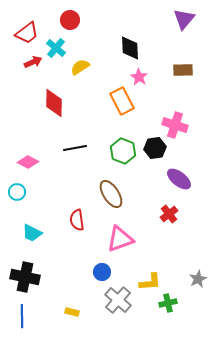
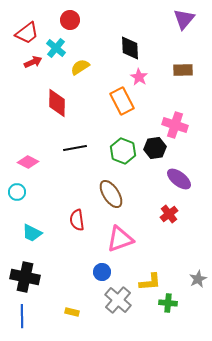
red diamond: moved 3 px right
green cross: rotated 18 degrees clockwise
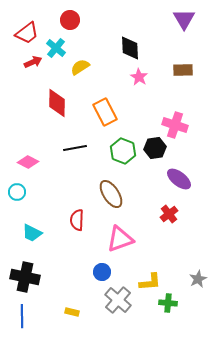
purple triangle: rotated 10 degrees counterclockwise
orange rectangle: moved 17 px left, 11 px down
red semicircle: rotated 10 degrees clockwise
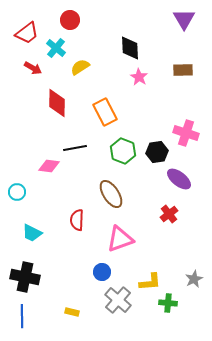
red arrow: moved 6 px down; rotated 54 degrees clockwise
pink cross: moved 11 px right, 8 px down
black hexagon: moved 2 px right, 4 px down
pink diamond: moved 21 px right, 4 px down; rotated 20 degrees counterclockwise
gray star: moved 4 px left
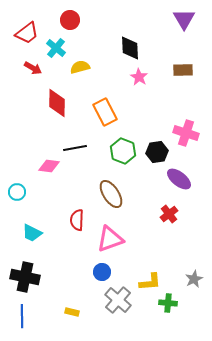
yellow semicircle: rotated 18 degrees clockwise
pink triangle: moved 10 px left
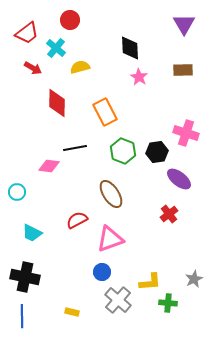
purple triangle: moved 5 px down
red semicircle: rotated 60 degrees clockwise
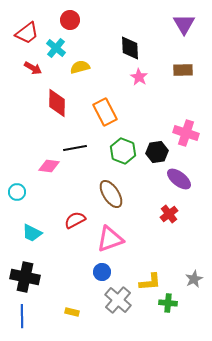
red semicircle: moved 2 px left
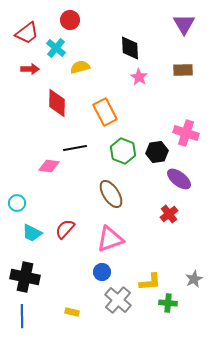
red arrow: moved 3 px left, 1 px down; rotated 30 degrees counterclockwise
cyan circle: moved 11 px down
red semicircle: moved 10 px left, 9 px down; rotated 20 degrees counterclockwise
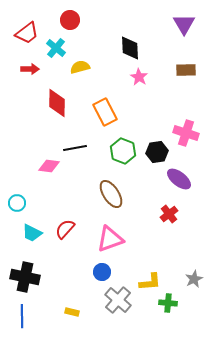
brown rectangle: moved 3 px right
